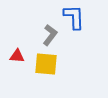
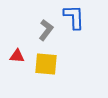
gray L-shape: moved 4 px left, 5 px up
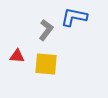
blue L-shape: rotated 76 degrees counterclockwise
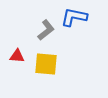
gray L-shape: rotated 15 degrees clockwise
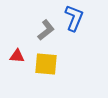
blue L-shape: moved 1 px down; rotated 100 degrees clockwise
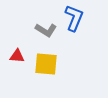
gray L-shape: rotated 70 degrees clockwise
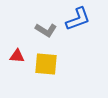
blue L-shape: moved 4 px right, 1 px down; rotated 48 degrees clockwise
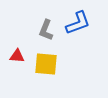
blue L-shape: moved 4 px down
gray L-shape: rotated 80 degrees clockwise
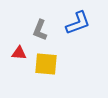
gray L-shape: moved 6 px left
red triangle: moved 2 px right, 3 px up
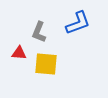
gray L-shape: moved 1 px left, 2 px down
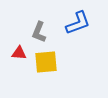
yellow square: moved 2 px up; rotated 10 degrees counterclockwise
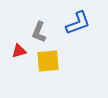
red triangle: moved 2 px up; rotated 21 degrees counterclockwise
yellow square: moved 2 px right, 1 px up
